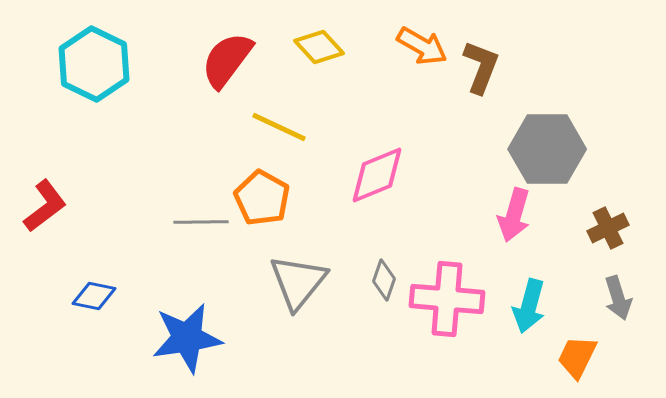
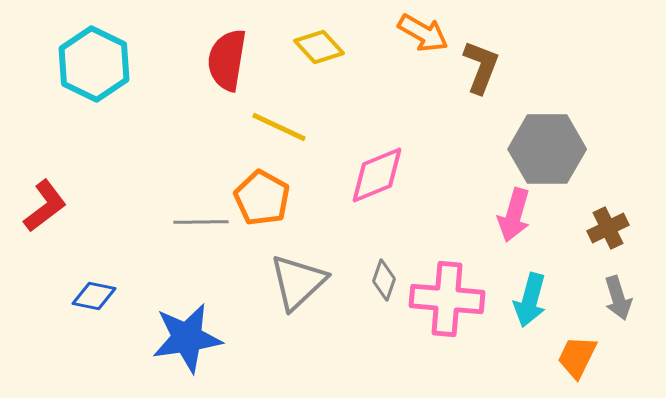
orange arrow: moved 1 px right, 13 px up
red semicircle: rotated 28 degrees counterclockwise
gray triangle: rotated 8 degrees clockwise
cyan arrow: moved 1 px right, 6 px up
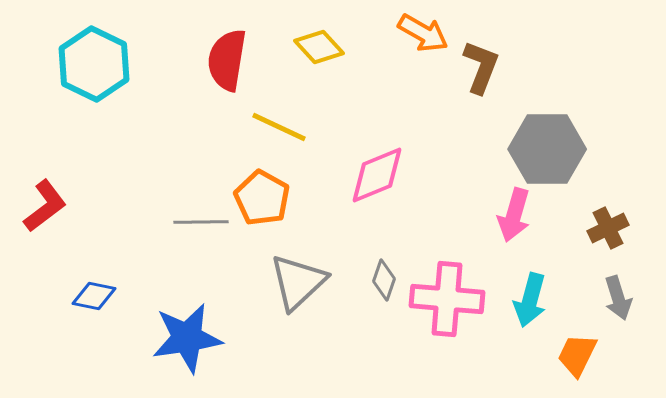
orange trapezoid: moved 2 px up
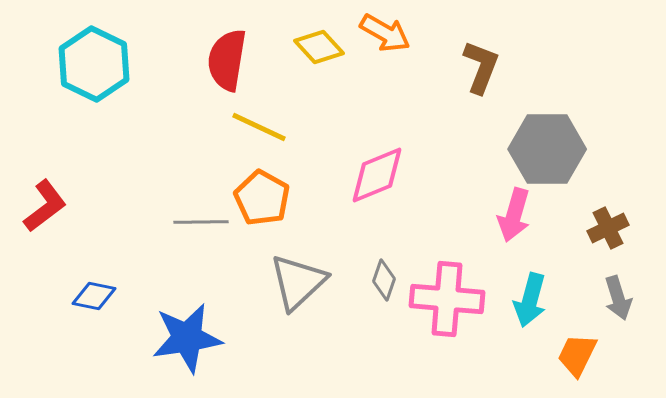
orange arrow: moved 38 px left
yellow line: moved 20 px left
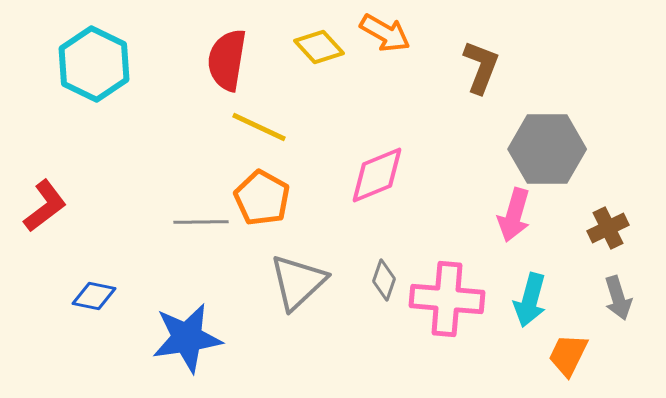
orange trapezoid: moved 9 px left
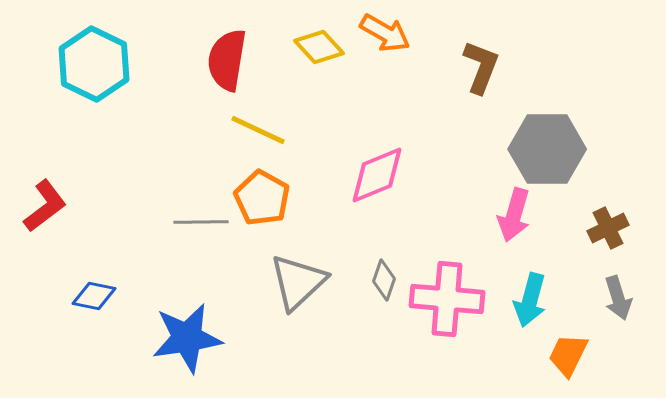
yellow line: moved 1 px left, 3 px down
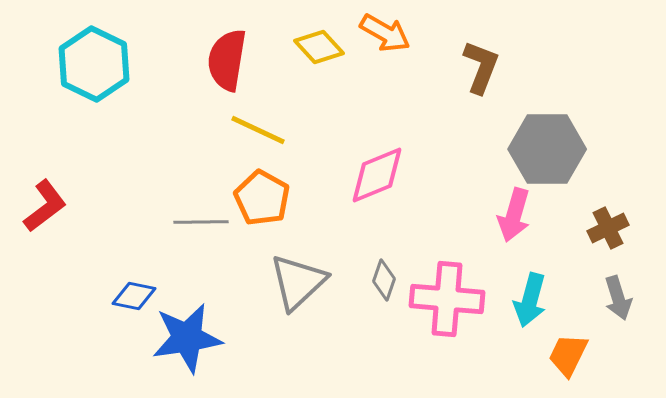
blue diamond: moved 40 px right
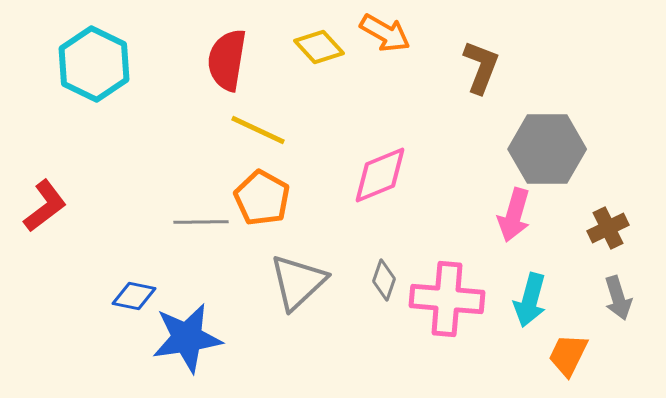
pink diamond: moved 3 px right
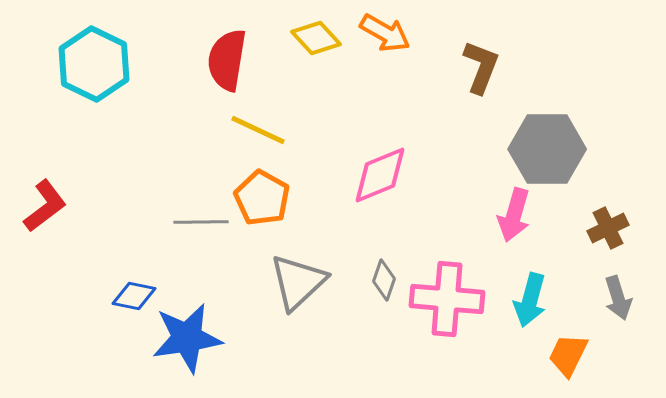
yellow diamond: moved 3 px left, 9 px up
